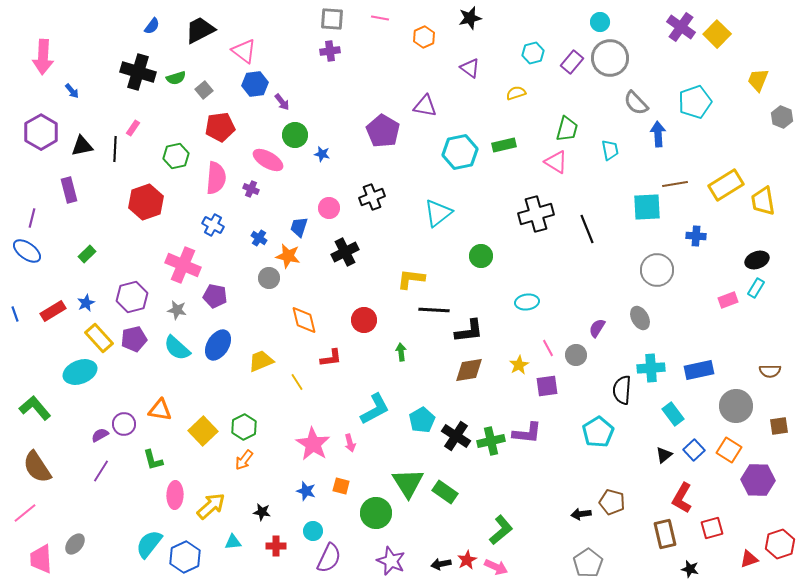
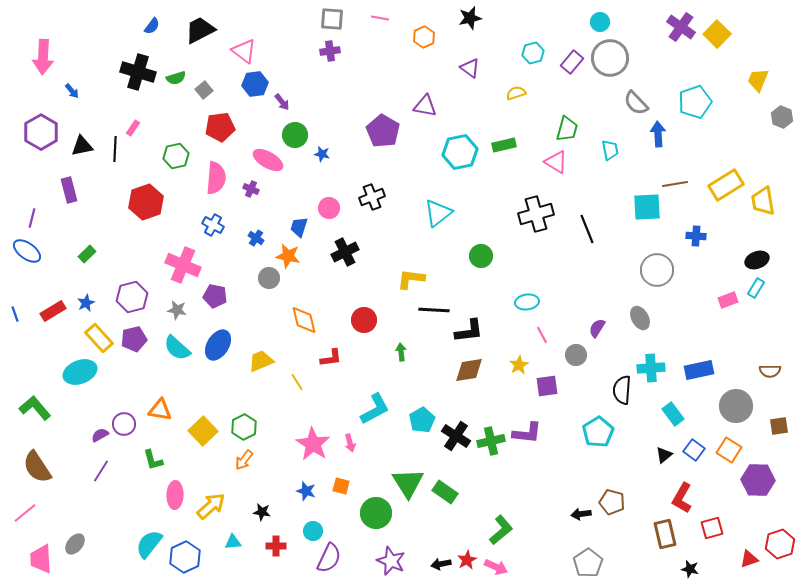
blue cross at (259, 238): moved 3 px left
pink line at (548, 348): moved 6 px left, 13 px up
blue square at (694, 450): rotated 10 degrees counterclockwise
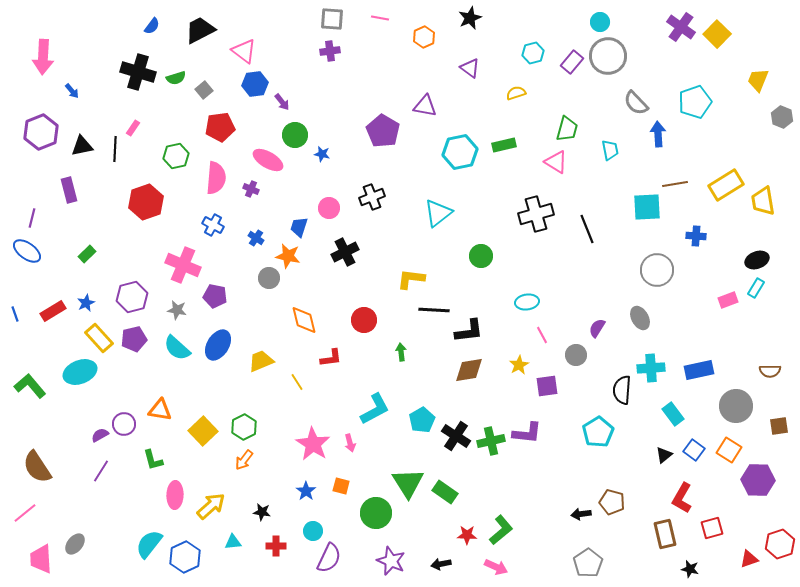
black star at (470, 18): rotated 10 degrees counterclockwise
gray circle at (610, 58): moved 2 px left, 2 px up
purple hexagon at (41, 132): rotated 8 degrees clockwise
green L-shape at (35, 408): moved 5 px left, 22 px up
blue star at (306, 491): rotated 18 degrees clockwise
red star at (467, 560): moved 25 px up; rotated 30 degrees clockwise
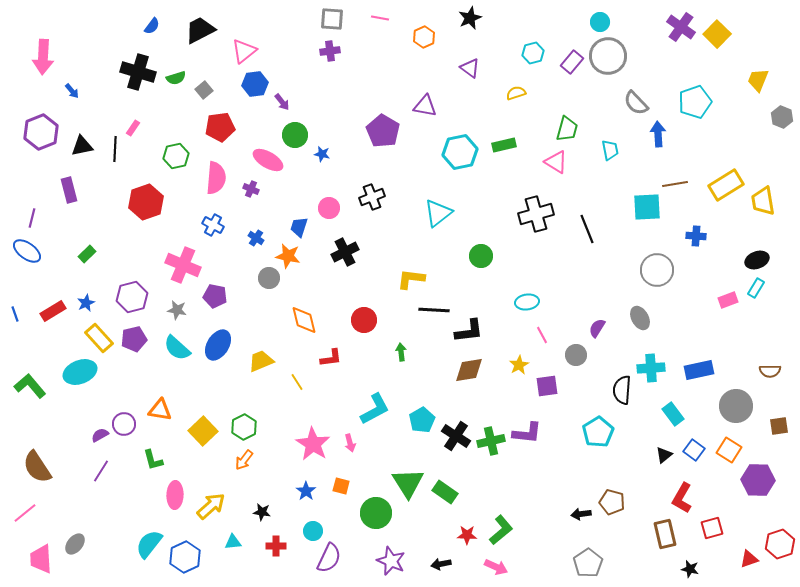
pink triangle at (244, 51): rotated 44 degrees clockwise
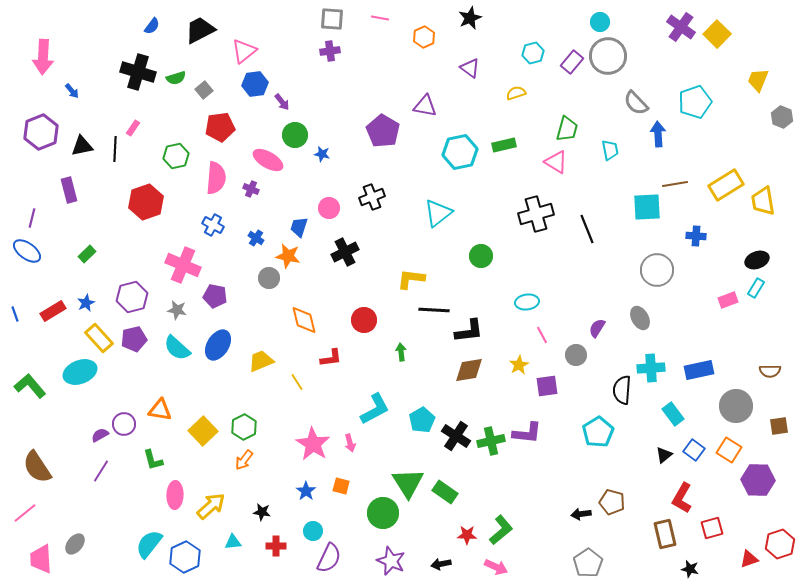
green circle at (376, 513): moved 7 px right
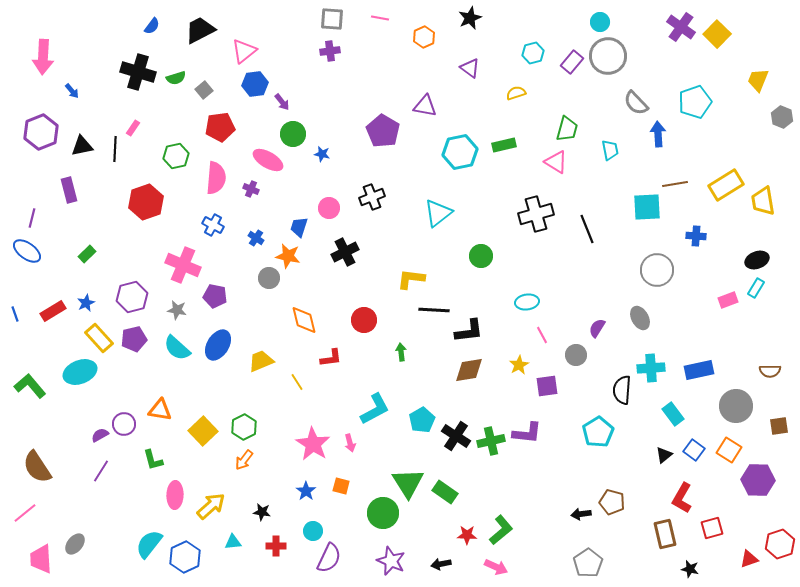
green circle at (295, 135): moved 2 px left, 1 px up
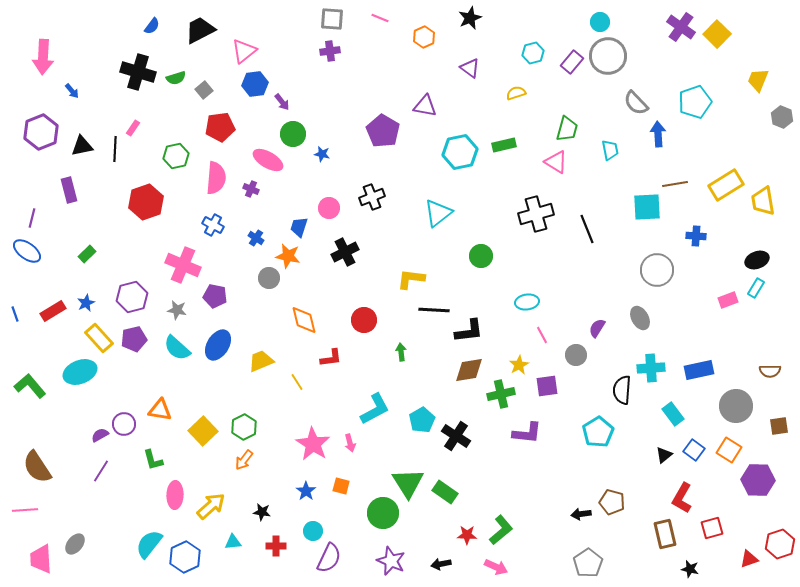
pink line at (380, 18): rotated 12 degrees clockwise
green cross at (491, 441): moved 10 px right, 47 px up
pink line at (25, 513): moved 3 px up; rotated 35 degrees clockwise
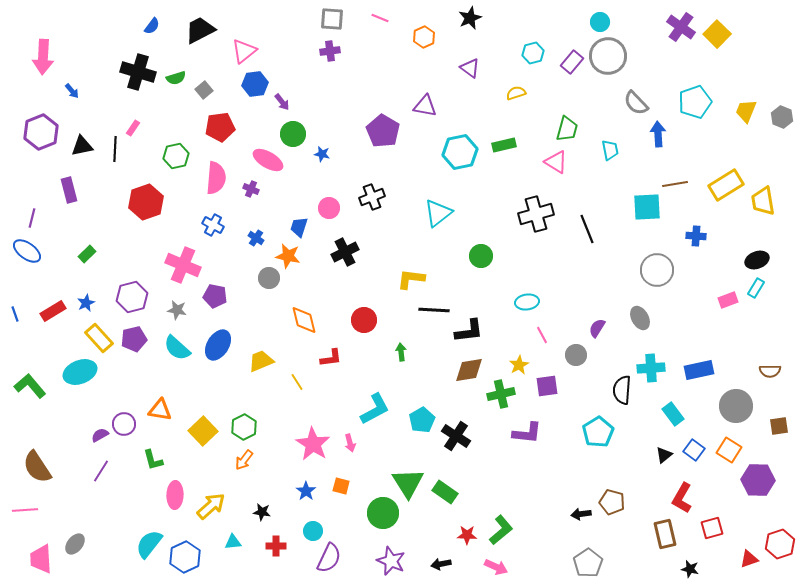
yellow trapezoid at (758, 80): moved 12 px left, 31 px down
